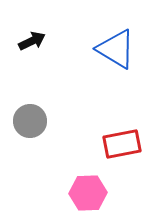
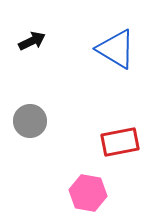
red rectangle: moved 2 px left, 2 px up
pink hexagon: rotated 12 degrees clockwise
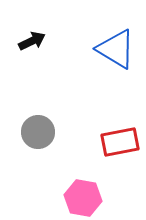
gray circle: moved 8 px right, 11 px down
pink hexagon: moved 5 px left, 5 px down
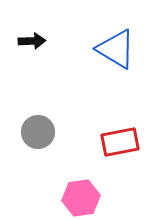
black arrow: rotated 24 degrees clockwise
pink hexagon: moved 2 px left; rotated 18 degrees counterclockwise
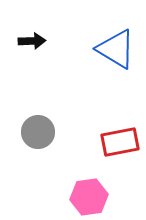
pink hexagon: moved 8 px right, 1 px up
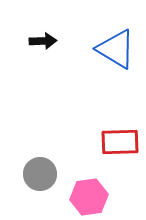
black arrow: moved 11 px right
gray circle: moved 2 px right, 42 px down
red rectangle: rotated 9 degrees clockwise
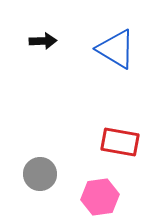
red rectangle: rotated 12 degrees clockwise
pink hexagon: moved 11 px right
